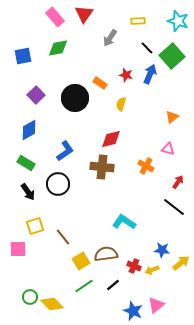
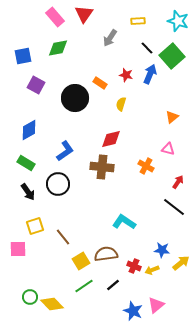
purple square at (36, 95): moved 10 px up; rotated 18 degrees counterclockwise
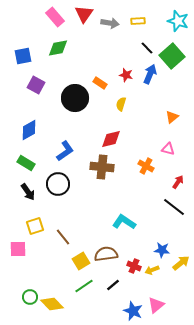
gray arrow at (110, 38): moved 15 px up; rotated 114 degrees counterclockwise
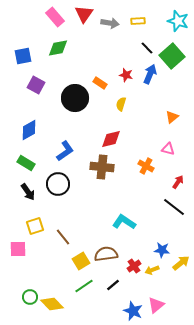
red cross at (134, 266): rotated 32 degrees clockwise
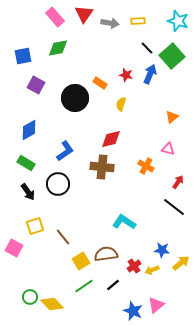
pink square at (18, 249): moved 4 px left, 1 px up; rotated 30 degrees clockwise
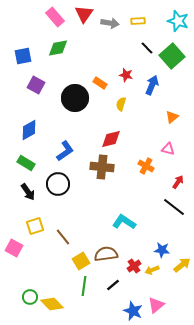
blue arrow at (150, 74): moved 2 px right, 11 px down
yellow arrow at (181, 263): moved 1 px right, 2 px down
green line at (84, 286): rotated 48 degrees counterclockwise
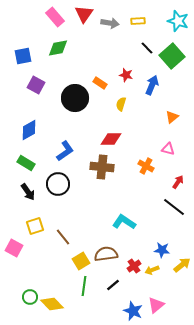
red diamond at (111, 139): rotated 15 degrees clockwise
